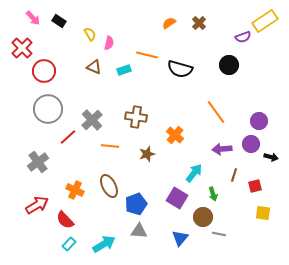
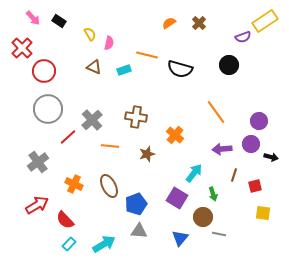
orange cross at (75, 190): moved 1 px left, 6 px up
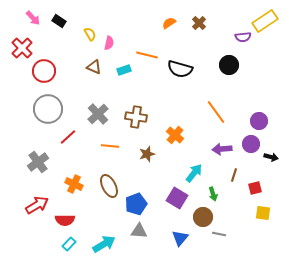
purple semicircle at (243, 37): rotated 14 degrees clockwise
gray cross at (92, 120): moved 6 px right, 6 px up
red square at (255, 186): moved 2 px down
red semicircle at (65, 220): rotated 48 degrees counterclockwise
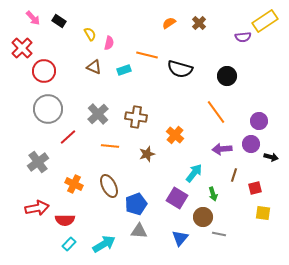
black circle at (229, 65): moved 2 px left, 11 px down
red arrow at (37, 205): moved 3 px down; rotated 20 degrees clockwise
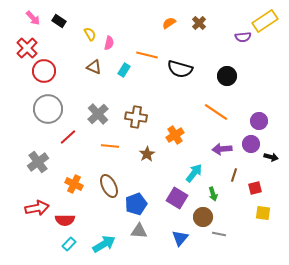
red cross at (22, 48): moved 5 px right
cyan rectangle at (124, 70): rotated 40 degrees counterclockwise
orange line at (216, 112): rotated 20 degrees counterclockwise
orange cross at (175, 135): rotated 18 degrees clockwise
brown star at (147, 154): rotated 14 degrees counterclockwise
